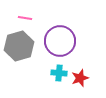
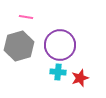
pink line: moved 1 px right, 1 px up
purple circle: moved 4 px down
cyan cross: moved 1 px left, 1 px up
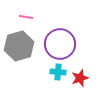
purple circle: moved 1 px up
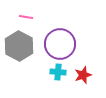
gray hexagon: rotated 16 degrees counterclockwise
red star: moved 3 px right, 3 px up
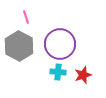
pink line: rotated 64 degrees clockwise
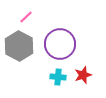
pink line: rotated 64 degrees clockwise
cyan cross: moved 5 px down
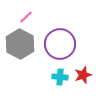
gray hexagon: moved 1 px right, 2 px up
cyan cross: moved 2 px right
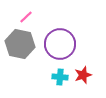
gray hexagon: rotated 16 degrees counterclockwise
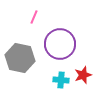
pink line: moved 8 px right; rotated 24 degrees counterclockwise
gray hexagon: moved 14 px down
cyan cross: moved 1 px right, 3 px down
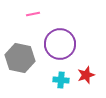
pink line: moved 1 px left, 3 px up; rotated 56 degrees clockwise
red star: moved 3 px right
